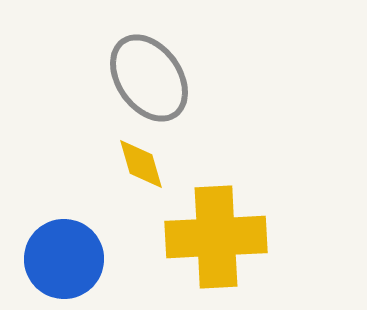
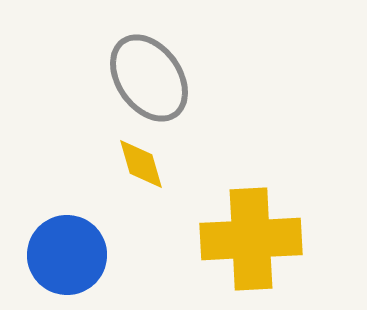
yellow cross: moved 35 px right, 2 px down
blue circle: moved 3 px right, 4 px up
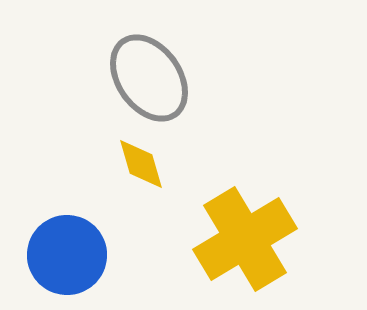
yellow cross: moved 6 px left; rotated 28 degrees counterclockwise
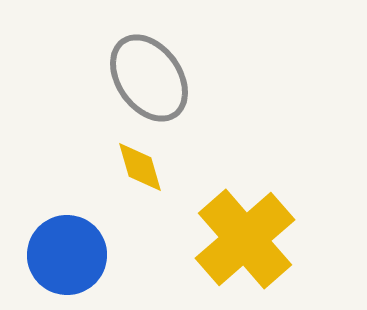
yellow diamond: moved 1 px left, 3 px down
yellow cross: rotated 10 degrees counterclockwise
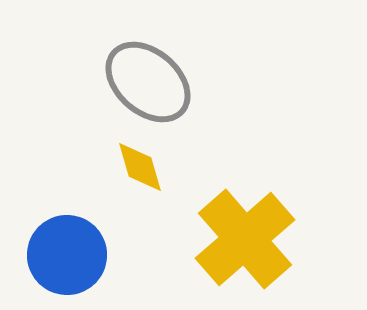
gray ellipse: moved 1 px left, 4 px down; rotated 14 degrees counterclockwise
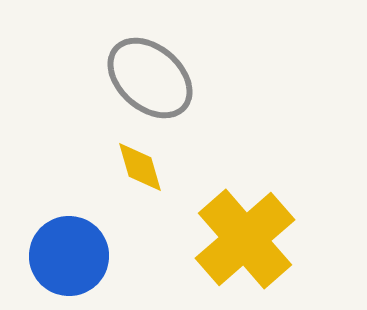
gray ellipse: moved 2 px right, 4 px up
blue circle: moved 2 px right, 1 px down
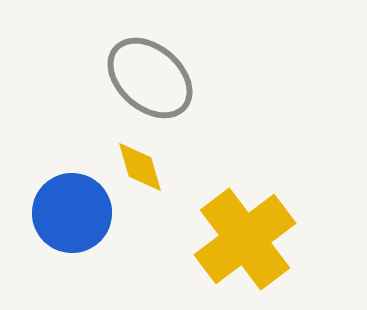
yellow cross: rotated 4 degrees clockwise
blue circle: moved 3 px right, 43 px up
